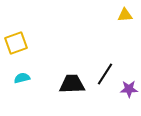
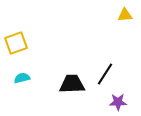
purple star: moved 11 px left, 13 px down
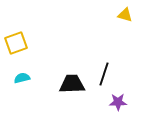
yellow triangle: rotated 21 degrees clockwise
black line: moved 1 px left; rotated 15 degrees counterclockwise
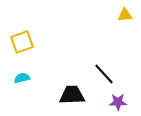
yellow triangle: rotated 21 degrees counterclockwise
yellow square: moved 6 px right, 1 px up
black line: rotated 60 degrees counterclockwise
black trapezoid: moved 11 px down
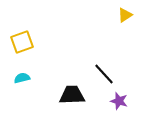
yellow triangle: rotated 28 degrees counterclockwise
purple star: moved 1 px right, 1 px up; rotated 18 degrees clockwise
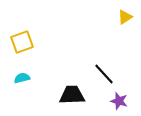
yellow triangle: moved 2 px down
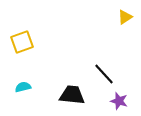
cyan semicircle: moved 1 px right, 9 px down
black trapezoid: rotated 8 degrees clockwise
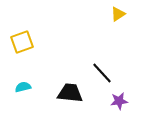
yellow triangle: moved 7 px left, 3 px up
black line: moved 2 px left, 1 px up
black trapezoid: moved 2 px left, 2 px up
purple star: rotated 24 degrees counterclockwise
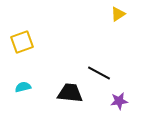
black line: moved 3 px left; rotated 20 degrees counterclockwise
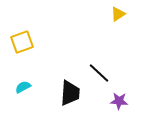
black line: rotated 15 degrees clockwise
cyan semicircle: rotated 14 degrees counterclockwise
black trapezoid: rotated 88 degrees clockwise
purple star: rotated 12 degrees clockwise
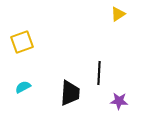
black line: rotated 50 degrees clockwise
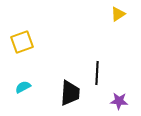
black line: moved 2 px left
